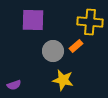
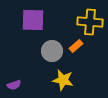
gray circle: moved 1 px left
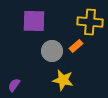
purple square: moved 1 px right, 1 px down
purple semicircle: rotated 144 degrees clockwise
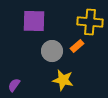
orange rectangle: moved 1 px right
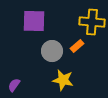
yellow cross: moved 2 px right
